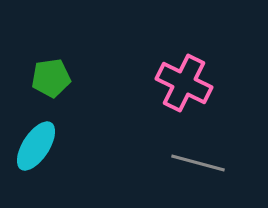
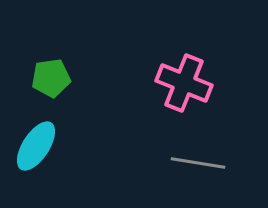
pink cross: rotated 4 degrees counterclockwise
gray line: rotated 6 degrees counterclockwise
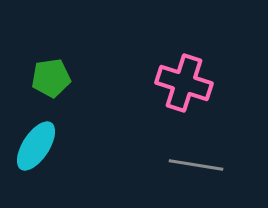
pink cross: rotated 4 degrees counterclockwise
gray line: moved 2 px left, 2 px down
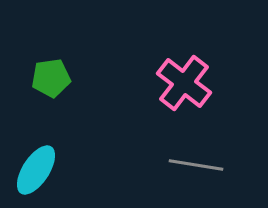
pink cross: rotated 20 degrees clockwise
cyan ellipse: moved 24 px down
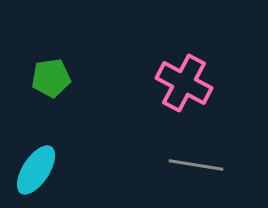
pink cross: rotated 10 degrees counterclockwise
